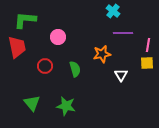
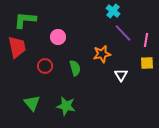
purple line: rotated 48 degrees clockwise
pink line: moved 2 px left, 5 px up
green semicircle: moved 1 px up
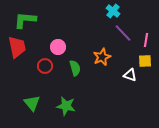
pink circle: moved 10 px down
orange star: moved 3 px down; rotated 12 degrees counterclockwise
yellow square: moved 2 px left, 2 px up
white triangle: moved 9 px right; rotated 40 degrees counterclockwise
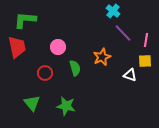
red circle: moved 7 px down
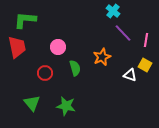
yellow square: moved 4 px down; rotated 32 degrees clockwise
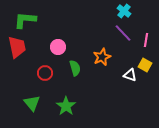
cyan cross: moved 11 px right
green star: rotated 24 degrees clockwise
